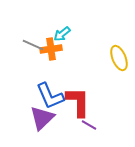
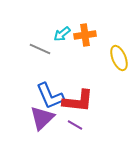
gray line: moved 7 px right, 4 px down
orange cross: moved 34 px right, 14 px up
red L-shape: moved 1 px up; rotated 96 degrees clockwise
purple line: moved 14 px left
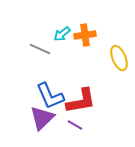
red L-shape: moved 3 px right; rotated 16 degrees counterclockwise
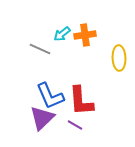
yellow ellipse: rotated 20 degrees clockwise
red L-shape: rotated 96 degrees clockwise
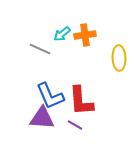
purple triangle: rotated 48 degrees clockwise
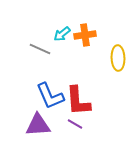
yellow ellipse: moved 1 px left
red L-shape: moved 3 px left
purple triangle: moved 4 px left, 7 px down; rotated 8 degrees counterclockwise
purple line: moved 1 px up
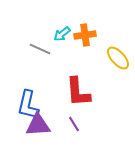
yellow ellipse: rotated 40 degrees counterclockwise
blue L-shape: moved 22 px left, 9 px down; rotated 36 degrees clockwise
red L-shape: moved 9 px up
purple line: moved 1 px left; rotated 28 degrees clockwise
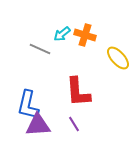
orange cross: rotated 25 degrees clockwise
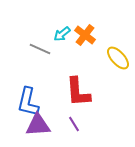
orange cross: rotated 20 degrees clockwise
blue L-shape: moved 3 px up
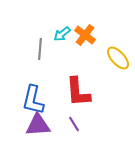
gray line: rotated 70 degrees clockwise
blue L-shape: moved 5 px right, 2 px up
